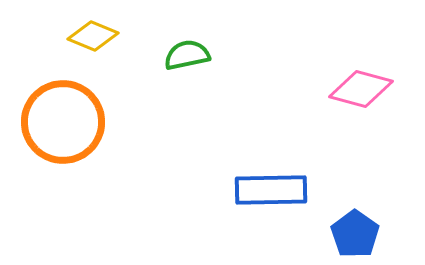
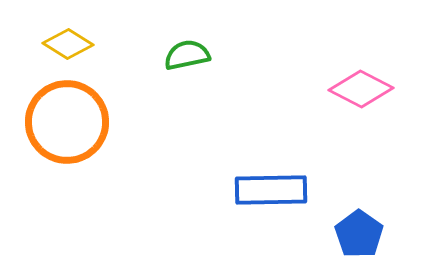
yellow diamond: moved 25 px left, 8 px down; rotated 9 degrees clockwise
pink diamond: rotated 12 degrees clockwise
orange circle: moved 4 px right
blue pentagon: moved 4 px right
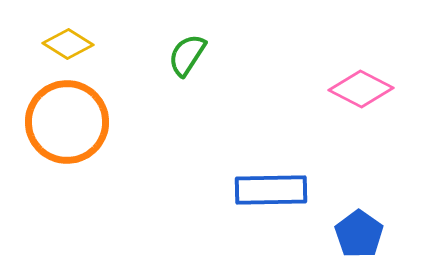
green semicircle: rotated 45 degrees counterclockwise
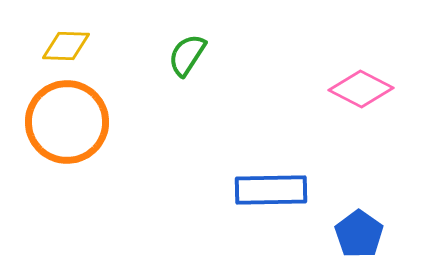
yellow diamond: moved 2 px left, 2 px down; rotated 30 degrees counterclockwise
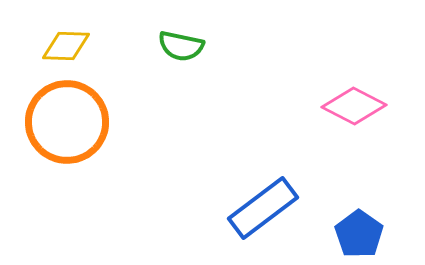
green semicircle: moved 6 px left, 9 px up; rotated 111 degrees counterclockwise
pink diamond: moved 7 px left, 17 px down
blue rectangle: moved 8 px left, 18 px down; rotated 36 degrees counterclockwise
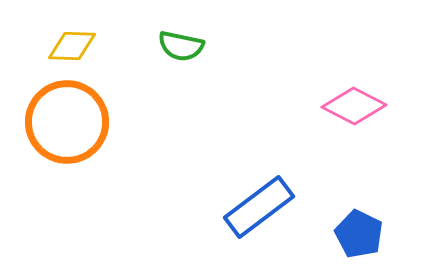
yellow diamond: moved 6 px right
blue rectangle: moved 4 px left, 1 px up
blue pentagon: rotated 9 degrees counterclockwise
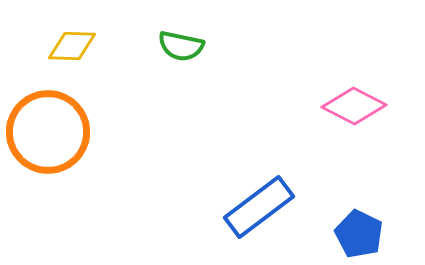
orange circle: moved 19 px left, 10 px down
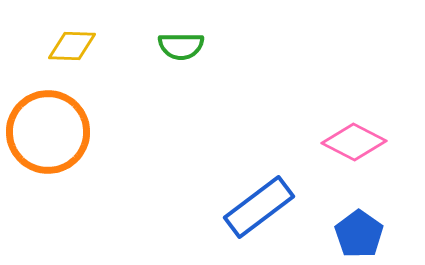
green semicircle: rotated 12 degrees counterclockwise
pink diamond: moved 36 px down
blue pentagon: rotated 9 degrees clockwise
